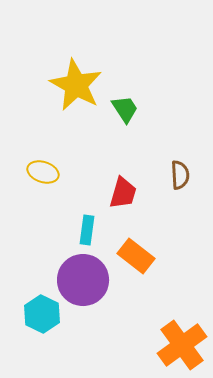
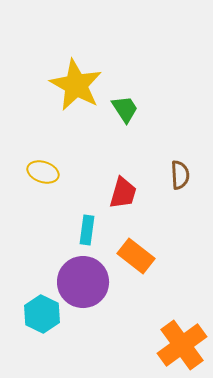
purple circle: moved 2 px down
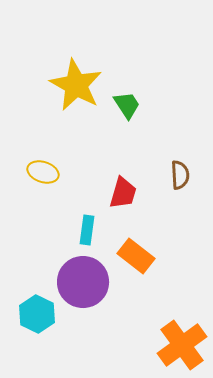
green trapezoid: moved 2 px right, 4 px up
cyan hexagon: moved 5 px left
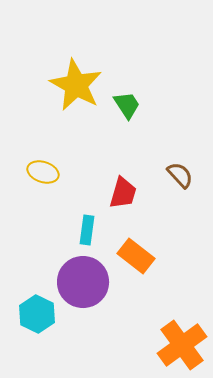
brown semicircle: rotated 40 degrees counterclockwise
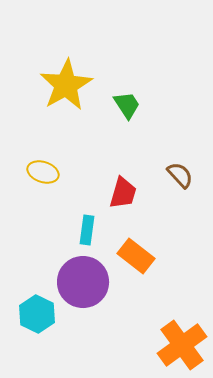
yellow star: moved 10 px left; rotated 14 degrees clockwise
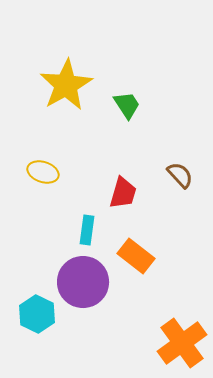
orange cross: moved 2 px up
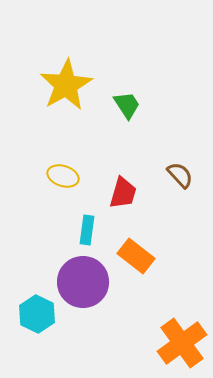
yellow ellipse: moved 20 px right, 4 px down
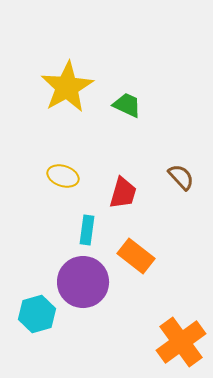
yellow star: moved 1 px right, 2 px down
green trapezoid: rotated 32 degrees counterclockwise
brown semicircle: moved 1 px right, 2 px down
cyan hexagon: rotated 18 degrees clockwise
orange cross: moved 1 px left, 1 px up
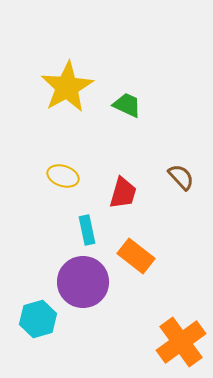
cyan rectangle: rotated 20 degrees counterclockwise
cyan hexagon: moved 1 px right, 5 px down
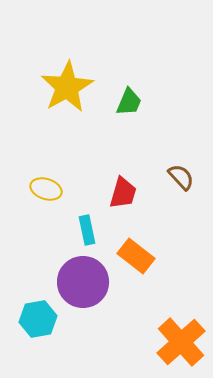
green trapezoid: moved 2 px right, 3 px up; rotated 88 degrees clockwise
yellow ellipse: moved 17 px left, 13 px down
cyan hexagon: rotated 6 degrees clockwise
orange cross: rotated 6 degrees counterclockwise
